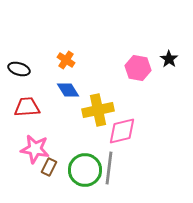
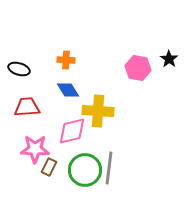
orange cross: rotated 30 degrees counterclockwise
yellow cross: moved 1 px down; rotated 16 degrees clockwise
pink diamond: moved 50 px left
pink star: rotated 8 degrees counterclockwise
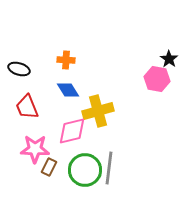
pink hexagon: moved 19 px right, 11 px down
red trapezoid: rotated 108 degrees counterclockwise
yellow cross: rotated 20 degrees counterclockwise
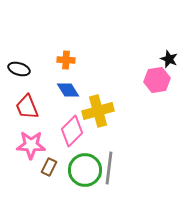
black star: rotated 12 degrees counterclockwise
pink hexagon: moved 1 px down; rotated 20 degrees counterclockwise
pink diamond: rotated 32 degrees counterclockwise
pink star: moved 4 px left, 4 px up
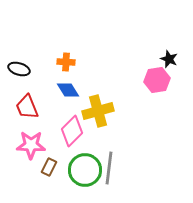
orange cross: moved 2 px down
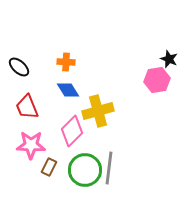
black ellipse: moved 2 px up; rotated 25 degrees clockwise
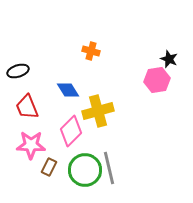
orange cross: moved 25 px right, 11 px up; rotated 12 degrees clockwise
black ellipse: moved 1 px left, 4 px down; rotated 60 degrees counterclockwise
pink diamond: moved 1 px left
gray line: rotated 20 degrees counterclockwise
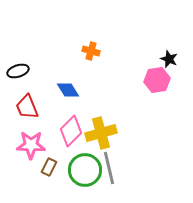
yellow cross: moved 3 px right, 22 px down
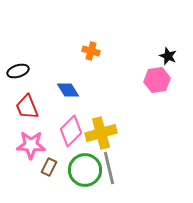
black star: moved 1 px left, 3 px up
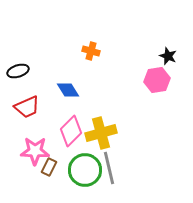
red trapezoid: rotated 92 degrees counterclockwise
pink star: moved 4 px right, 6 px down
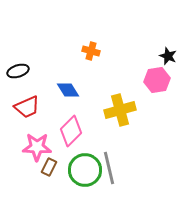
yellow cross: moved 19 px right, 23 px up
pink star: moved 2 px right, 4 px up
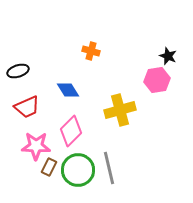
pink star: moved 1 px left, 1 px up
green circle: moved 7 px left
